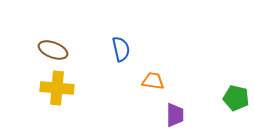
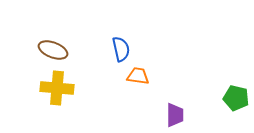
orange trapezoid: moved 15 px left, 5 px up
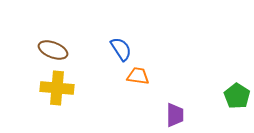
blue semicircle: rotated 20 degrees counterclockwise
green pentagon: moved 1 px right, 2 px up; rotated 20 degrees clockwise
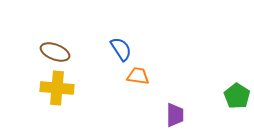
brown ellipse: moved 2 px right, 2 px down
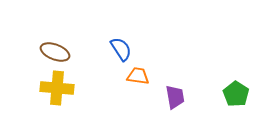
green pentagon: moved 1 px left, 2 px up
purple trapezoid: moved 18 px up; rotated 10 degrees counterclockwise
